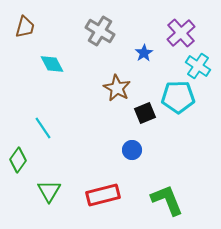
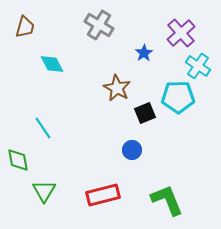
gray cross: moved 1 px left, 6 px up
green diamond: rotated 45 degrees counterclockwise
green triangle: moved 5 px left
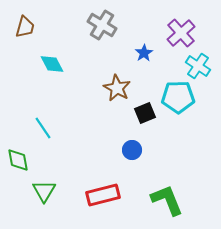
gray cross: moved 3 px right
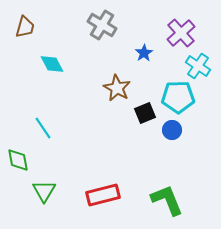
blue circle: moved 40 px right, 20 px up
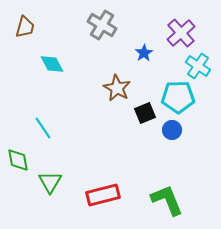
green triangle: moved 6 px right, 9 px up
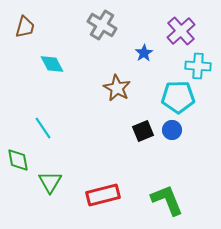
purple cross: moved 2 px up
cyan cross: rotated 30 degrees counterclockwise
black square: moved 2 px left, 18 px down
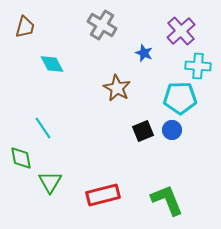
blue star: rotated 18 degrees counterclockwise
cyan pentagon: moved 2 px right, 1 px down
green diamond: moved 3 px right, 2 px up
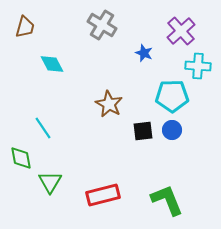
brown star: moved 8 px left, 16 px down
cyan pentagon: moved 8 px left, 2 px up
black square: rotated 15 degrees clockwise
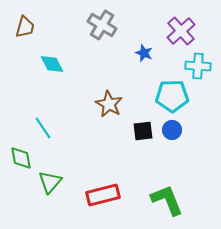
green triangle: rotated 10 degrees clockwise
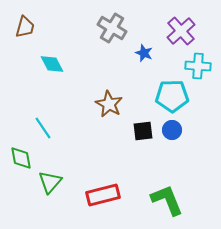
gray cross: moved 10 px right, 3 px down
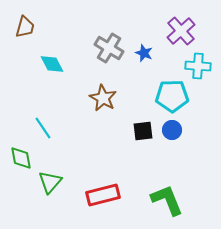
gray cross: moved 3 px left, 20 px down
brown star: moved 6 px left, 6 px up
